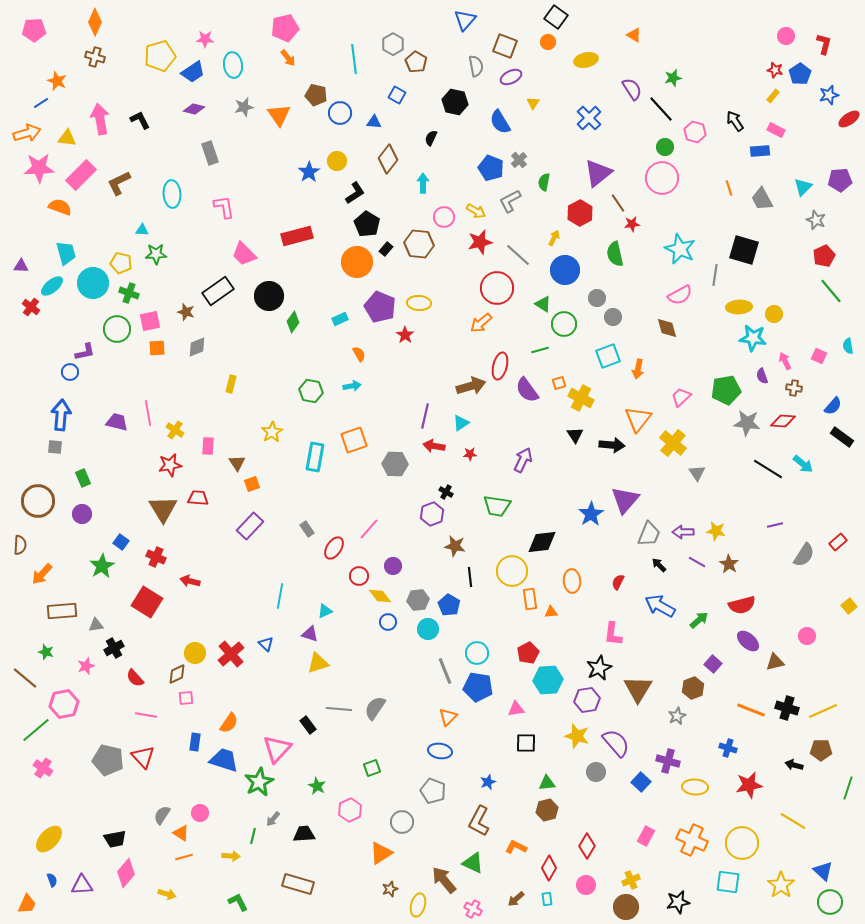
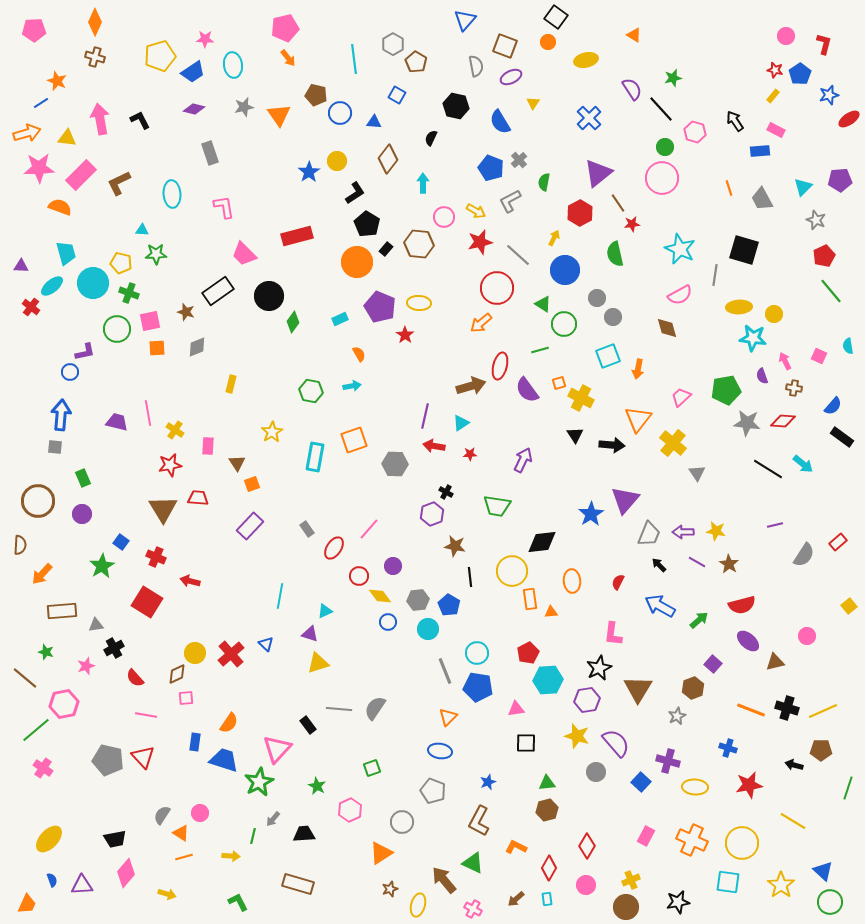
black hexagon at (455, 102): moved 1 px right, 4 px down
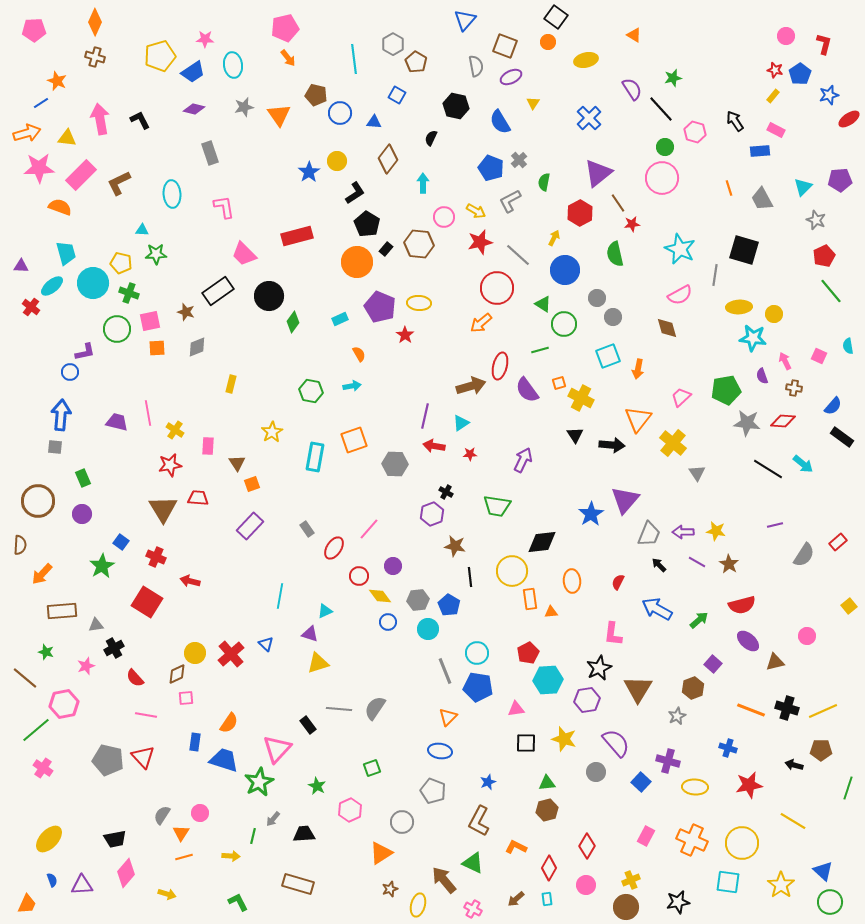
blue arrow at (660, 606): moved 3 px left, 3 px down
yellow star at (577, 736): moved 13 px left, 3 px down
orange triangle at (181, 833): rotated 30 degrees clockwise
